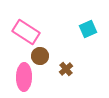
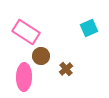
cyan square: moved 1 px right, 1 px up
brown circle: moved 1 px right
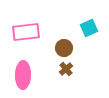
pink rectangle: rotated 40 degrees counterclockwise
brown circle: moved 23 px right, 8 px up
pink ellipse: moved 1 px left, 2 px up
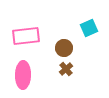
pink rectangle: moved 4 px down
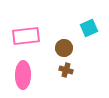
brown cross: moved 1 px down; rotated 32 degrees counterclockwise
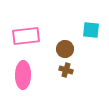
cyan square: moved 2 px right, 2 px down; rotated 30 degrees clockwise
brown circle: moved 1 px right, 1 px down
